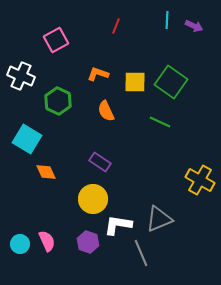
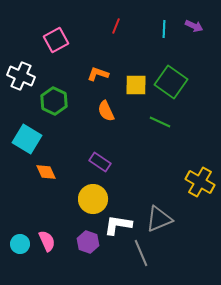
cyan line: moved 3 px left, 9 px down
yellow square: moved 1 px right, 3 px down
green hexagon: moved 4 px left
yellow cross: moved 2 px down
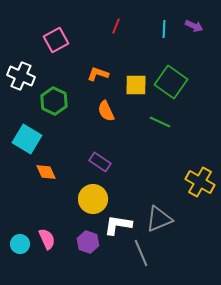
pink semicircle: moved 2 px up
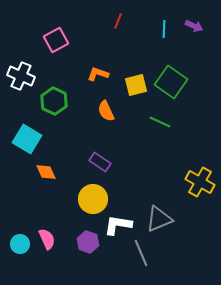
red line: moved 2 px right, 5 px up
yellow square: rotated 15 degrees counterclockwise
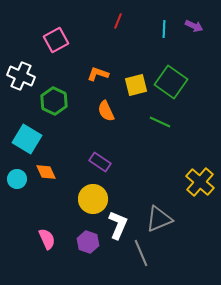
yellow cross: rotated 12 degrees clockwise
white L-shape: rotated 104 degrees clockwise
cyan circle: moved 3 px left, 65 px up
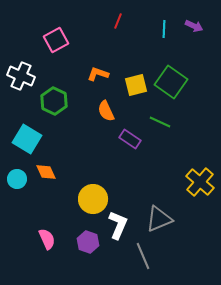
purple rectangle: moved 30 px right, 23 px up
gray line: moved 2 px right, 3 px down
